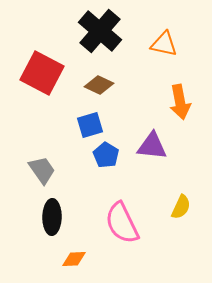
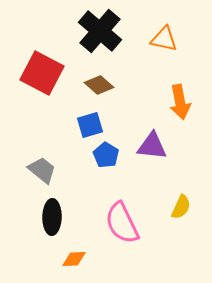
orange triangle: moved 5 px up
brown diamond: rotated 16 degrees clockwise
gray trapezoid: rotated 16 degrees counterclockwise
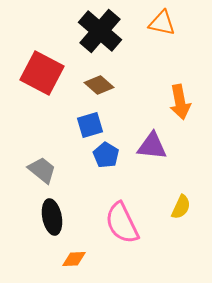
orange triangle: moved 2 px left, 16 px up
black ellipse: rotated 12 degrees counterclockwise
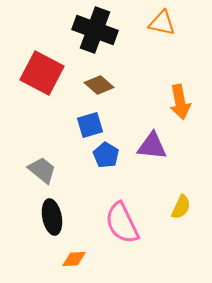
black cross: moved 5 px left, 1 px up; rotated 21 degrees counterclockwise
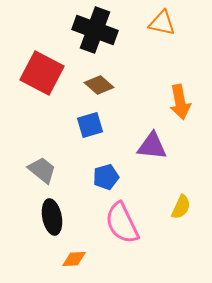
blue pentagon: moved 22 px down; rotated 25 degrees clockwise
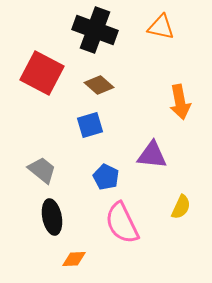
orange triangle: moved 1 px left, 4 px down
purple triangle: moved 9 px down
blue pentagon: rotated 30 degrees counterclockwise
